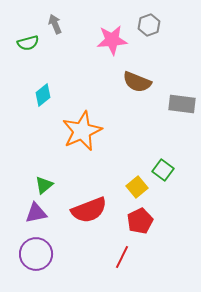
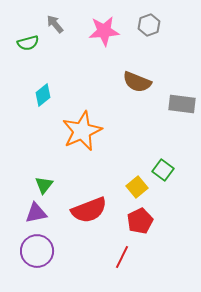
gray arrow: rotated 18 degrees counterclockwise
pink star: moved 8 px left, 9 px up
green triangle: rotated 12 degrees counterclockwise
purple circle: moved 1 px right, 3 px up
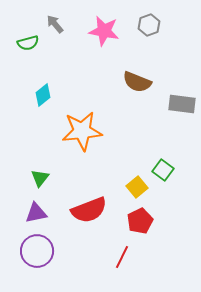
pink star: rotated 16 degrees clockwise
orange star: rotated 18 degrees clockwise
green triangle: moved 4 px left, 7 px up
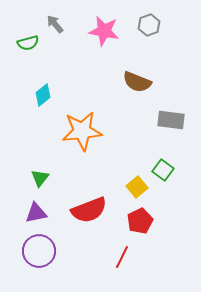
gray rectangle: moved 11 px left, 16 px down
purple circle: moved 2 px right
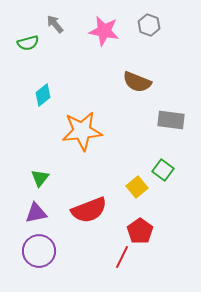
gray hexagon: rotated 20 degrees counterclockwise
red pentagon: moved 10 px down; rotated 10 degrees counterclockwise
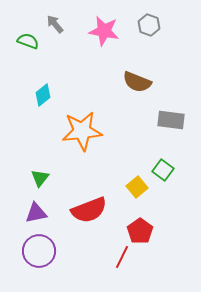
green semicircle: moved 2 px up; rotated 145 degrees counterclockwise
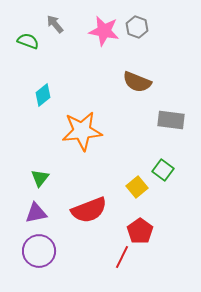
gray hexagon: moved 12 px left, 2 px down
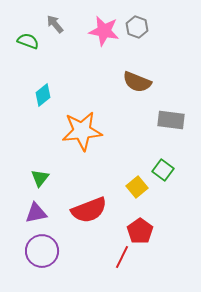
purple circle: moved 3 px right
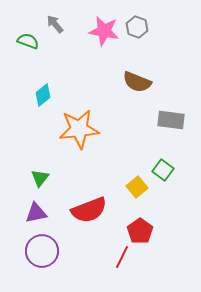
orange star: moved 3 px left, 2 px up
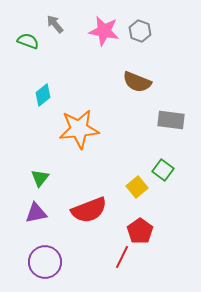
gray hexagon: moved 3 px right, 4 px down
purple circle: moved 3 px right, 11 px down
